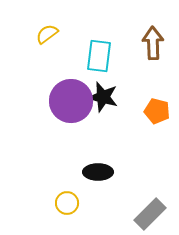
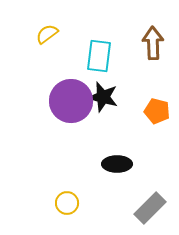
black ellipse: moved 19 px right, 8 px up
gray rectangle: moved 6 px up
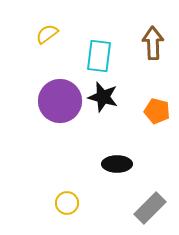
purple circle: moved 11 px left
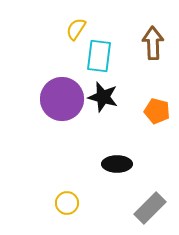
yellow semicircle: moved 29 px right, 5 px up; rotated 20 degrees counterclockwise
purple circle: moved 2 px right, 2 px up
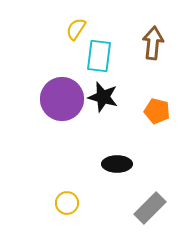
brown arrow: rotated 8 degrees clockwise
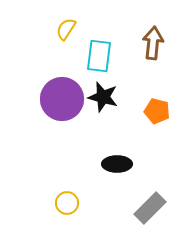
yellow semicircle: moved 10 px left
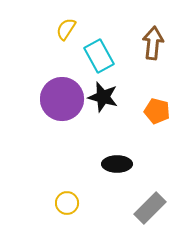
cyan rectangle: rotated 36 degrees counterclockwise
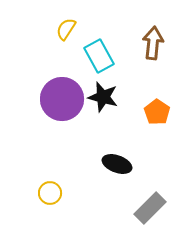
orange pentagon: moved 1 px down; rotated 20 degrees clockwise
black ellipse: rotated 20 degrees clockwise
yellow circle: moved 17 px left, 10 px up
